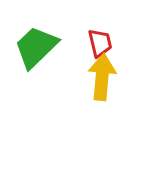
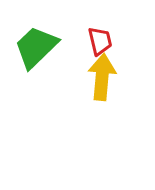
red trapezoid: moved 2 px up
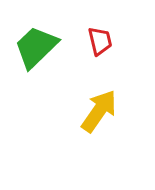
yellow arrow: moved 3 px left, 34 px down; rotated 30 degrees clockwise
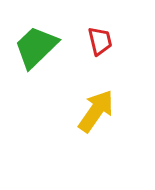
yellow arrow: moved 3 px left
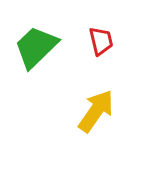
red trapezoid: moved 1 px right
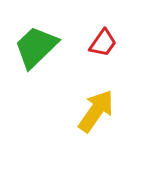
red trapezoid: moved 2 px right, 2 px down; rotated 48 degrees clockwise
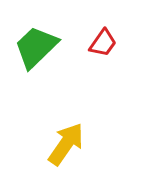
yellow arrow: moved 30 px left, 33 px down
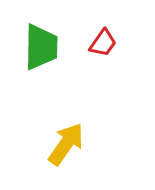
green trapezoid: moved 5 px right; rotated 135 degrees clockwise
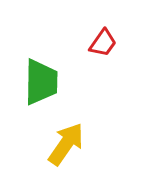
green trapezoid: moved 35 px down
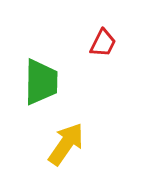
red trapezoid: rotated 8 degrees counterclockwise
